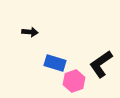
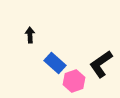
black arrow: moved 3 px down; rotated 98 degrees counterclockwise
blue rectangle: rotated 25 degrees clockwise
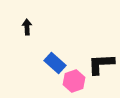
black arrow: moved 3 px left, 8 px up
black L-shape: rotated 32 degrees clockwise
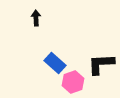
black arrow: moved 9 px right, 9 px up
pink hexagon: moved 1 px left, 1 px down
